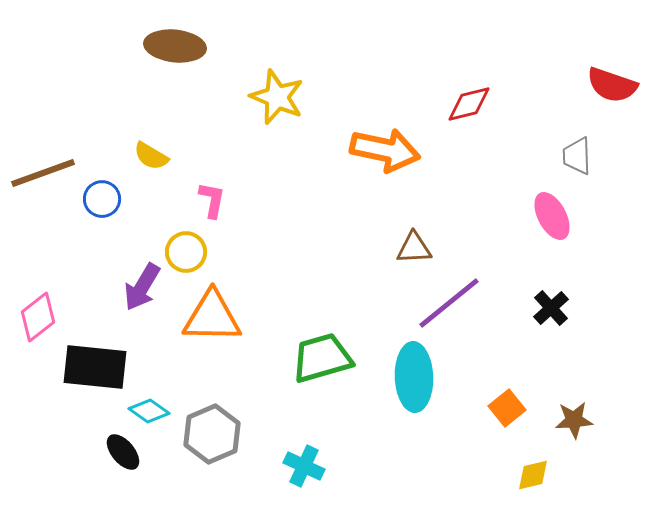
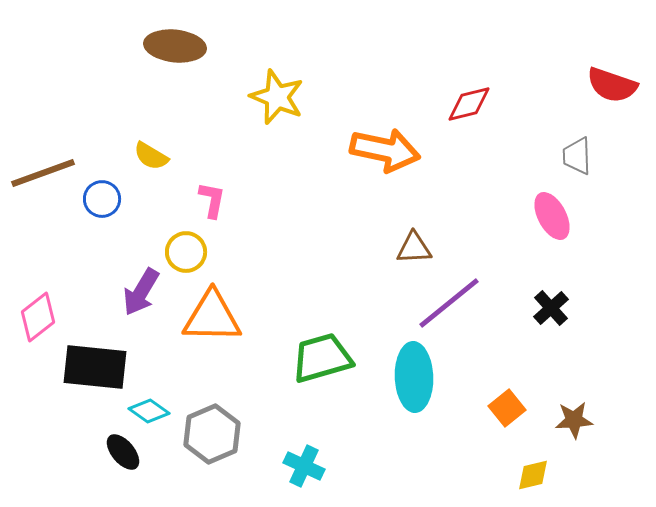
purple arrow: moved 1 px left, 5 px down
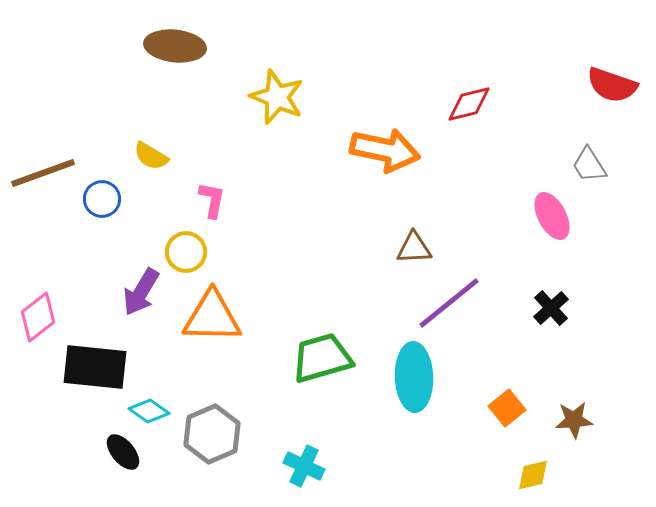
gray trapezoid: moved 12 px right, 9 px down; rotated 30 degrees counterclockwise
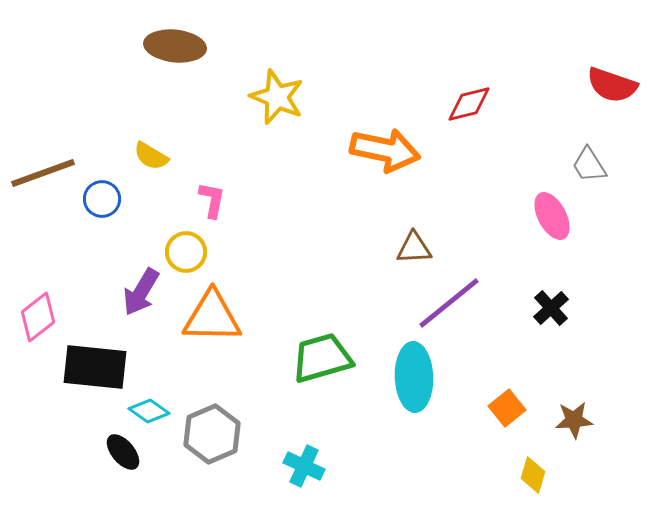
yellow diamond: rotated 60 degrees counterclockwise
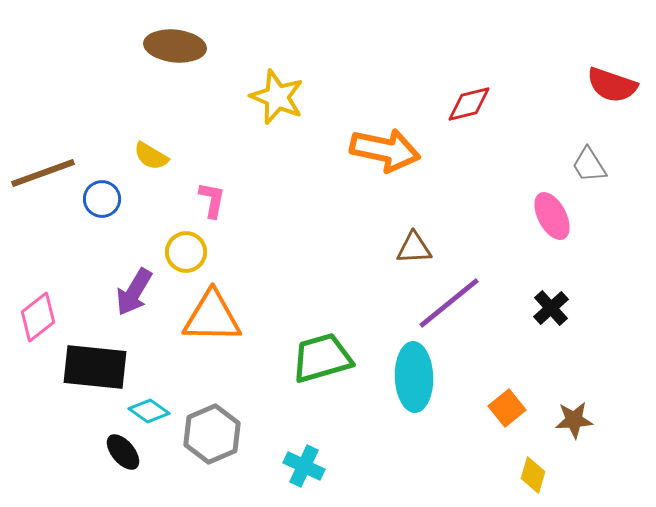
purple arrow: moved 7 px left
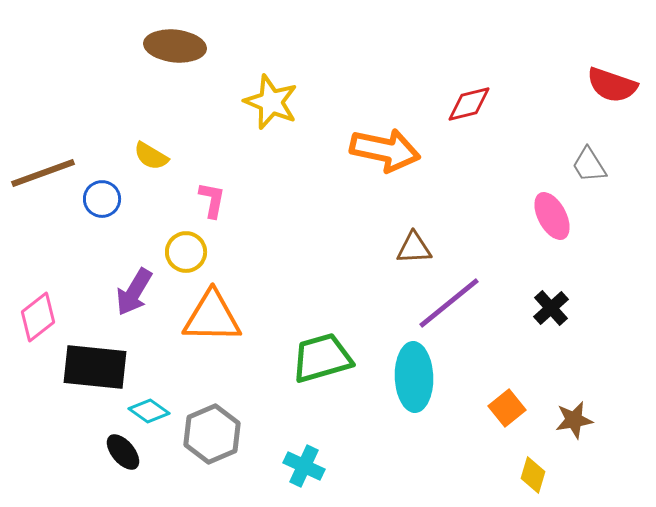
yellow star: moved 6 px left, 5 px down
brown star: rotated 6 degrees counterclockwise
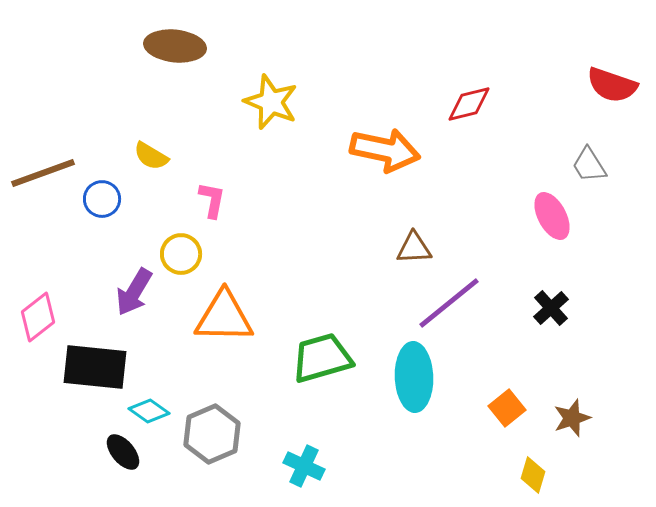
yellow circle: moved 5 px left, 2 px down
orange triangle: moved 12 px right
brown star: moved 2 px left, 2 px up; rotated 9 degrees counterclockwise
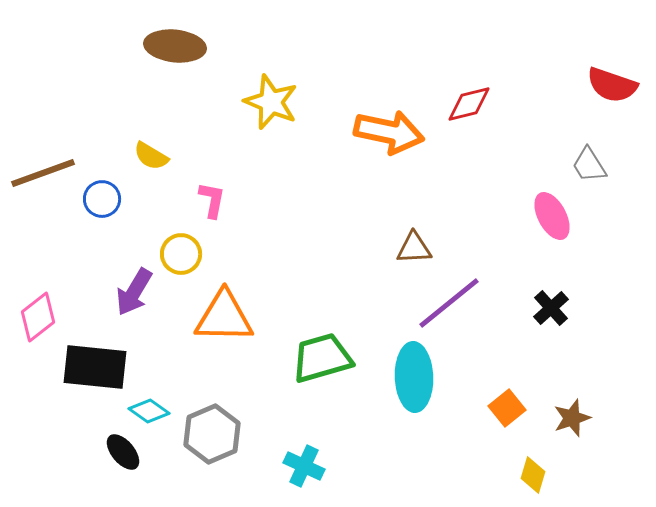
orange arrow: moved 4 px right, 18 px up
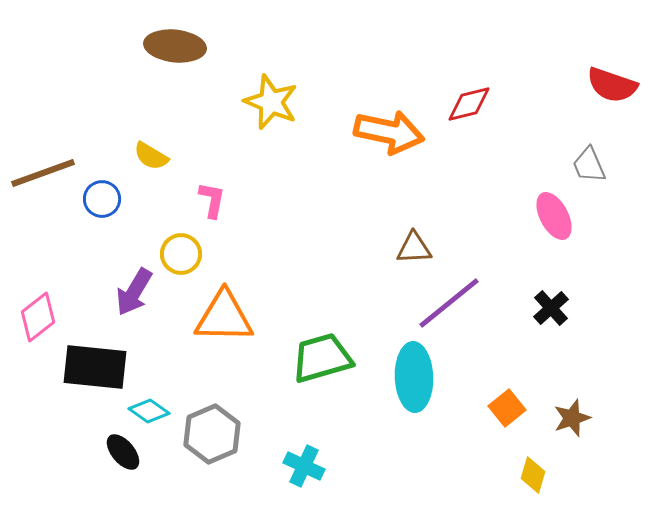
gray trapezoid: rotated 9 degrees clockwise
pink ellipse: moved 2 px right
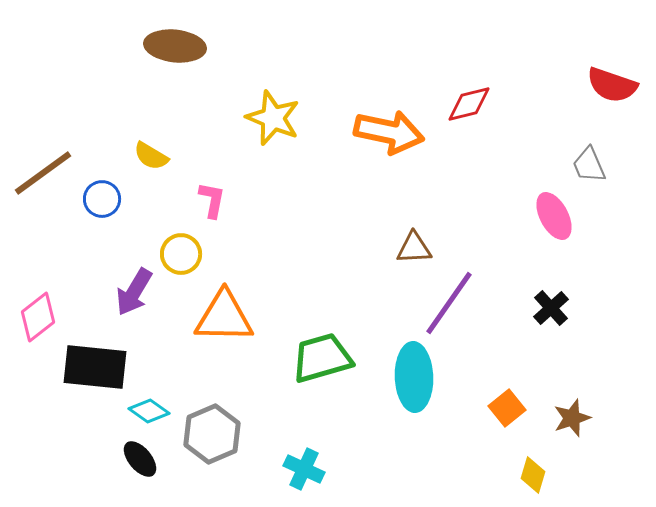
yellow star: moved 2 px right, 16 px down
brown line: rotated 16 degrees counterclockwise
purple line: rotated 16 degrees counterclockwise
black ellipse: moved 17 px right, 7 px down
cyan cross: moved 3 px down
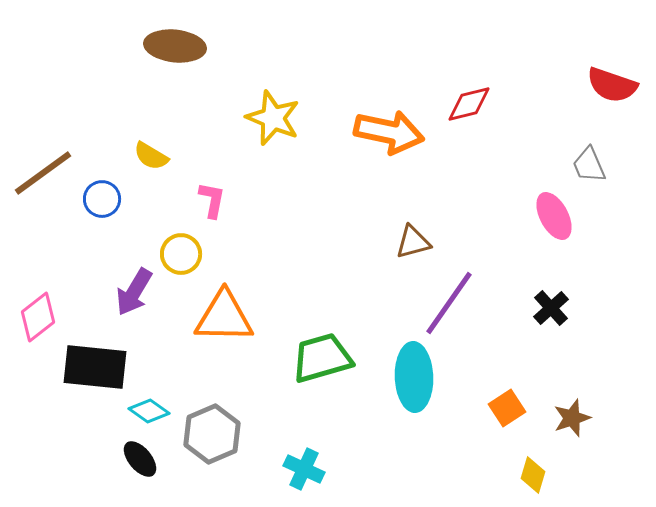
brown triangle: moved 1 px left, 6 px up; rotated 12 degrees counterclockwise
orange square: rotated 6 degrees clockwise
